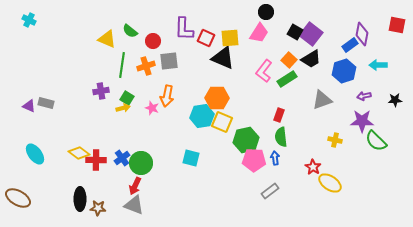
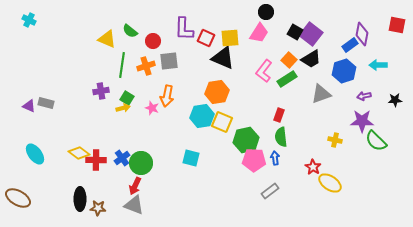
orange hexagon at (217, 98): moved 6 px up; rotated 10 degrees counterclockwise
gray triangle at (322, 100): moved 1 px left, 6 px up
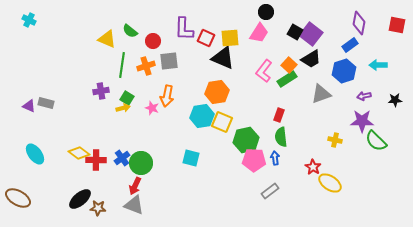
purple diamond at (362, 34): moved 3 px left, 11 px up
orange square at (289, 60): moved 5 px down
black ellipse at (80, 199): rotated 50 degrees clockwise
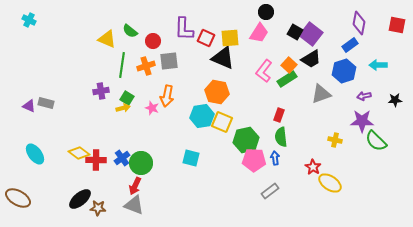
orange hexagon at (217, 92): rotated 20 degrees clockwise
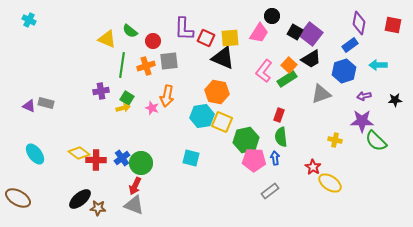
black circle at (266, 12): moved 6 px right, 4 px down
red square at (397, 25): moved 4 px left
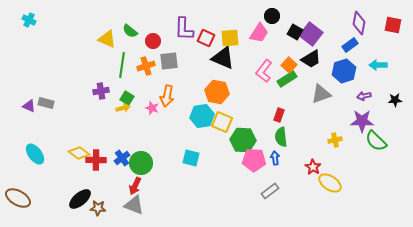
green hexagon at (246, 140): moved 3 px left; rotated 15 degrees clockwise
yellow cross at (335, 140): rotated 24 degrees counterclockwise
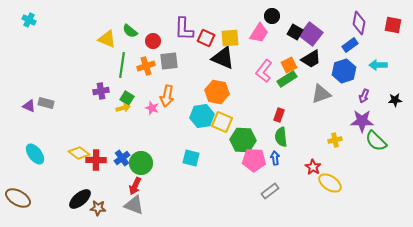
orange square at (289, 65): rotated 21 degrees clockwise
purple arrow at (364, 96): rotated 56 degrees counterclockwise
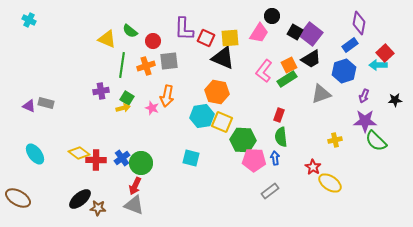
red square at (393, 25): moved 8 px left, 28 px down; rotated 36 degrees clockwise
purple star at (362, 121): moved 3 px right
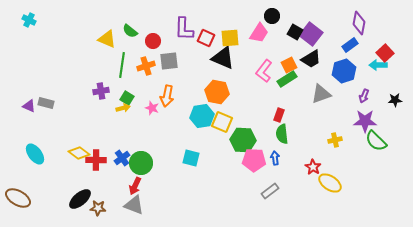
green semicircle at (281, 137): moved 1 px right, 3 px up
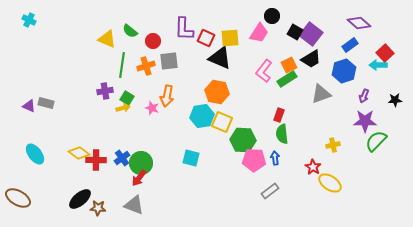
purple diamond at (359, 23): rotated 60 degrees counterclockwise
black triangle at (223, 58): moved 3 px left
purple cross at (101, 91): moved 4 px right
yellow cross at (335, 140): moved 2 px left, 5 px down
green semicircle at (376, 141): rotated 90 degrees clockwise
red arrow at (135, 186): moved 4 px right, 8 px up; rotated 12 degrees clockwise
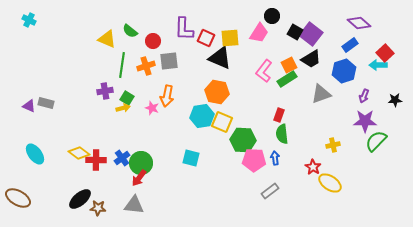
gray triangle at (134, 205): rotated 15 degrees counterclockwise
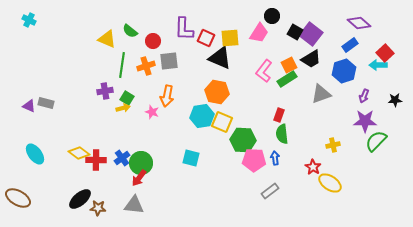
pink star at (152, 108): moved 4 px down
